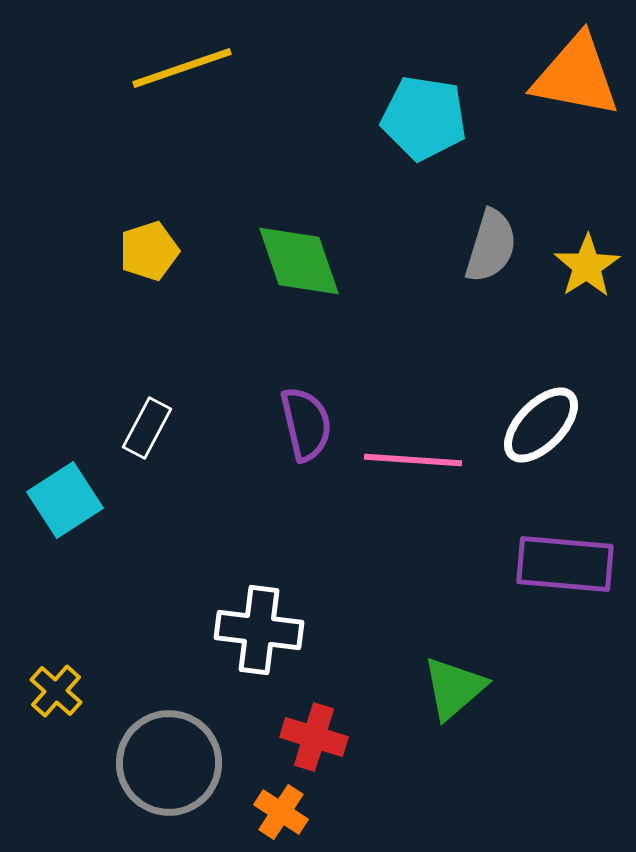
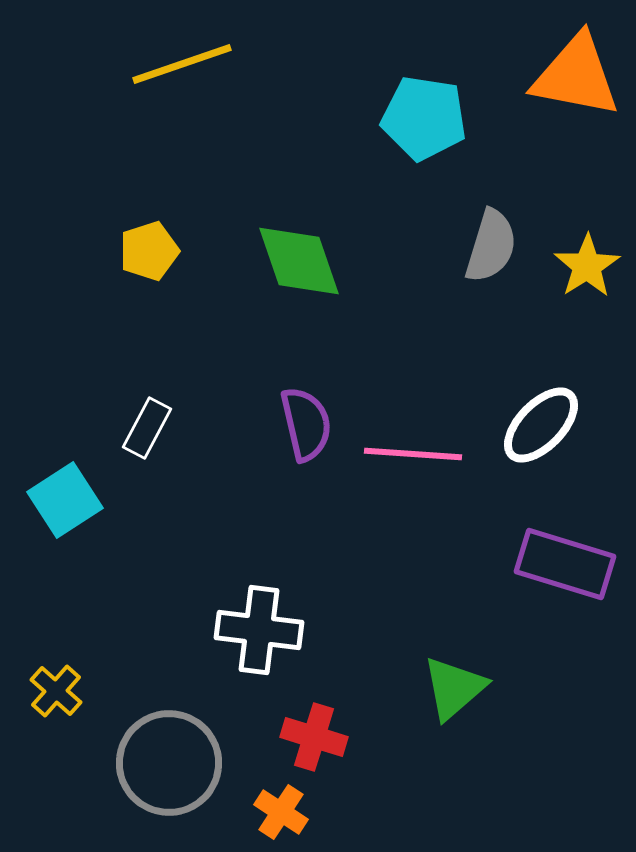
yellow line: moved 4 px up
pink line: moved 6 px up
purple rectangle: rotated 12 degrees clockwise
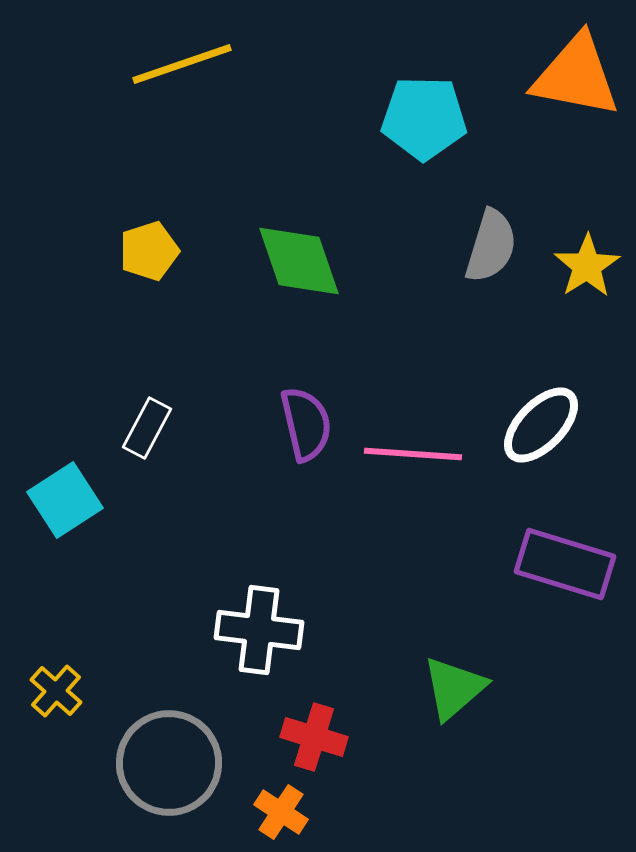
cyan pentagon: rotated 8 degrees counterclockwise
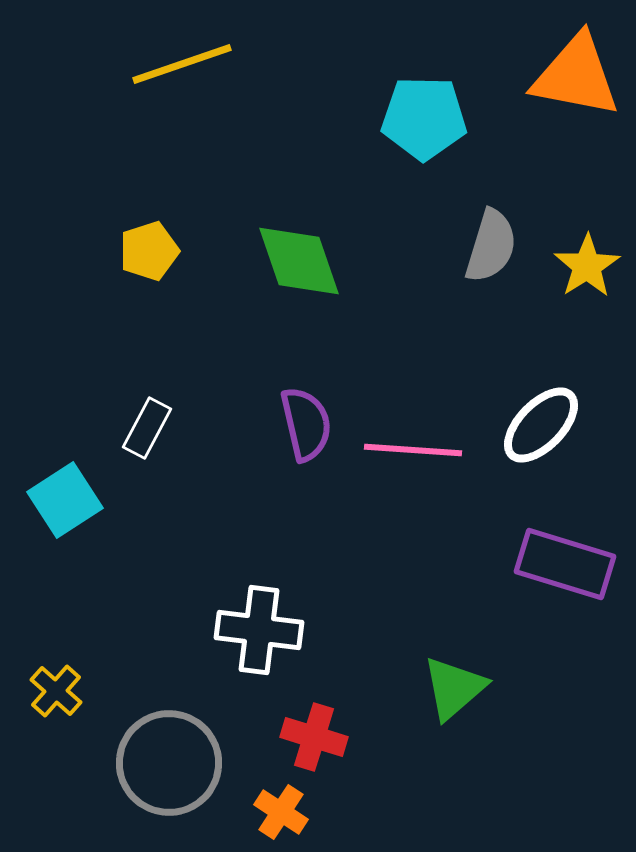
pink line: moved 4 px up
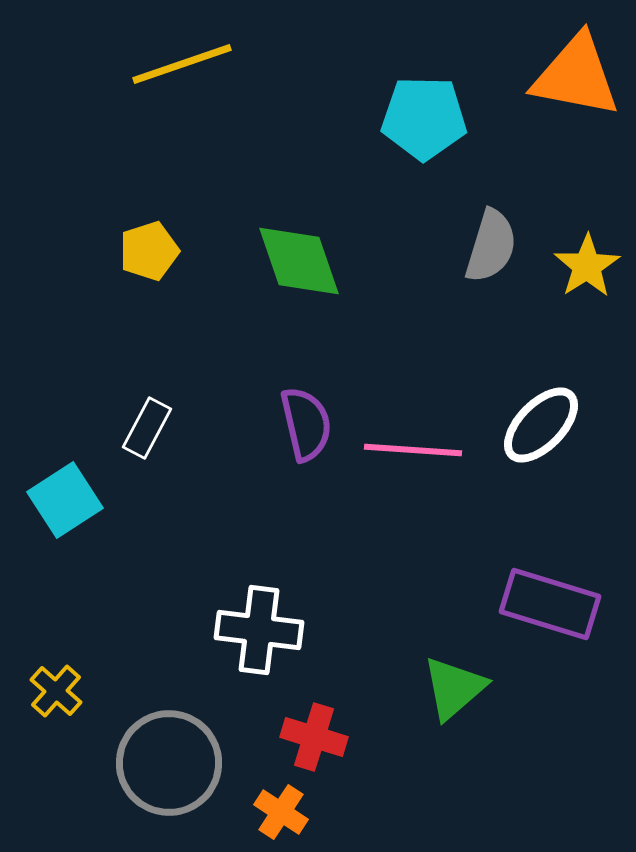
purple rectangle: moved 15 px left, 40 px down
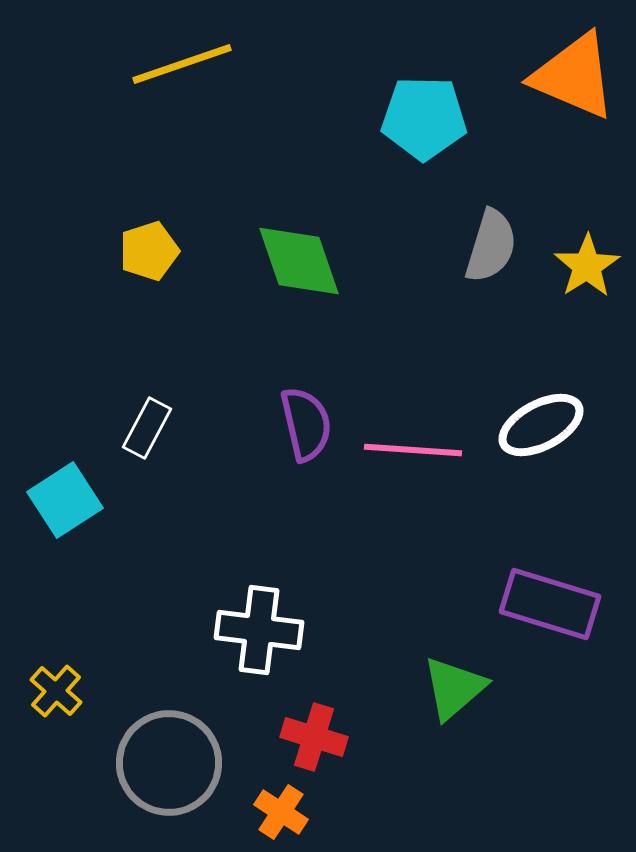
orange triangle: moved 2 px left; rotated 12 degrees clockwise
white ellipse: rotated 18 degrees clockwise
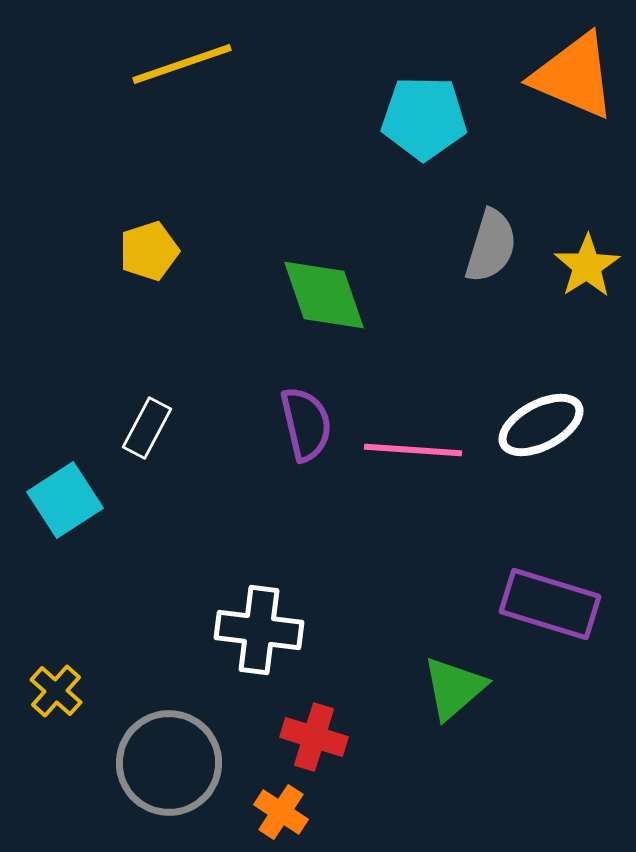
green diamond: moved 25 px right, 34 px down
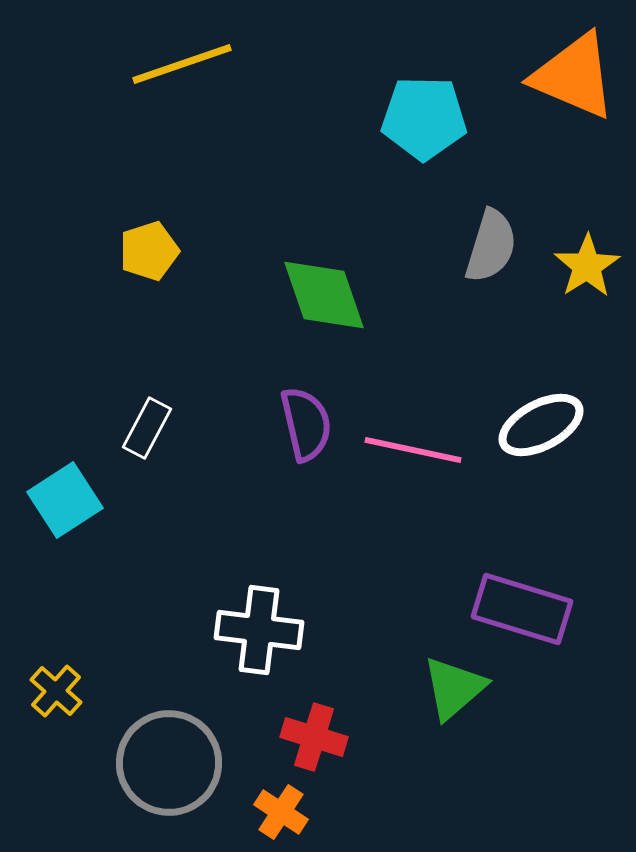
pink line: rotated 8 degrees clockwise
purple rectangle: moved 28 px left, 5 px down
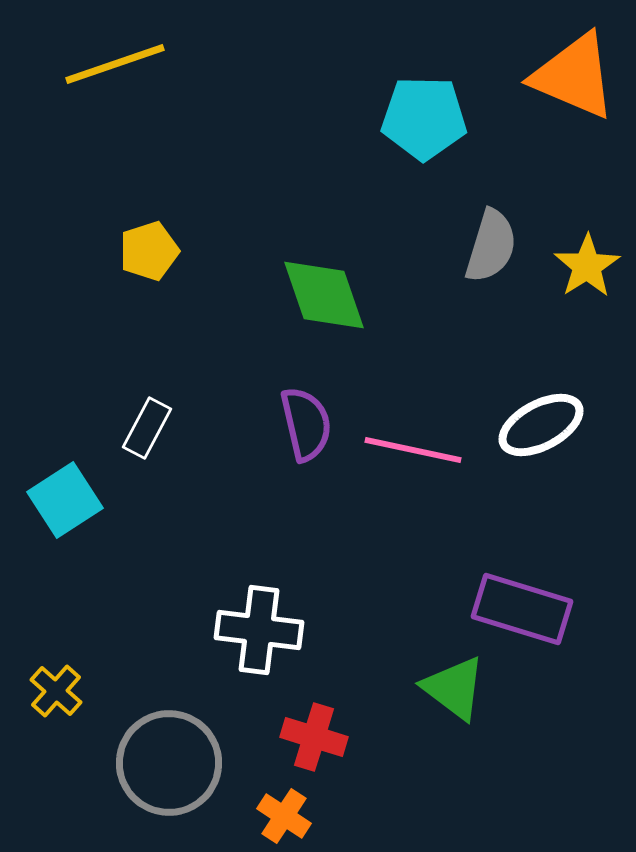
yellow line: moved 67 px left
green triangle: rotated 42 degrees counterclockwise
orange cross: moved 3 px right, 4 px down
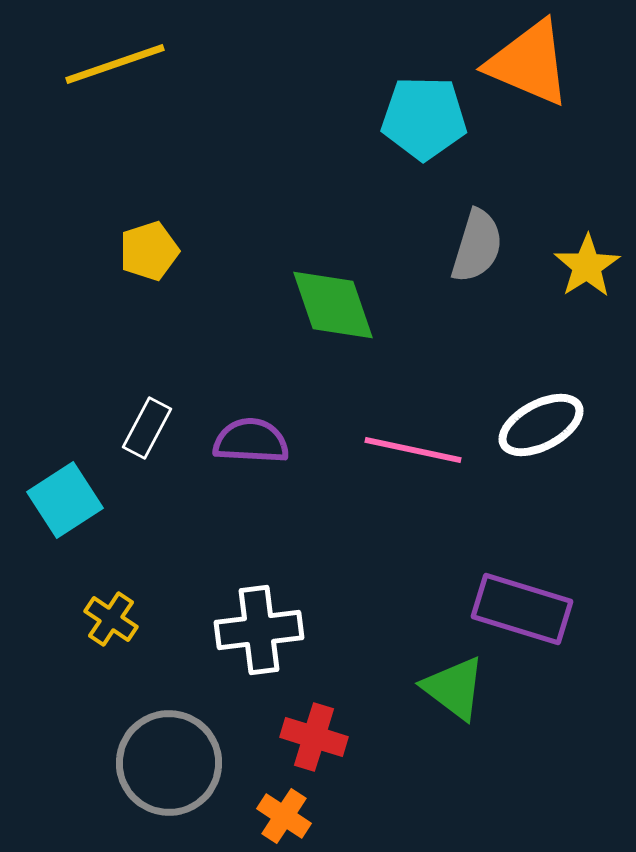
orange triangle: moved 45 px left, 13 px up
gray semicircle: moved 14 px left
green diamond: moved 9 px right, 10 px down
purple semicircle: moved 55 px left, 17 px down; rotated 74 degrees counterclockwise
white cross: rotated 14 degrees counterclockwise
yellow cross: moved 55 px right, 72 px up; rotated 8 degrees counterclockwise
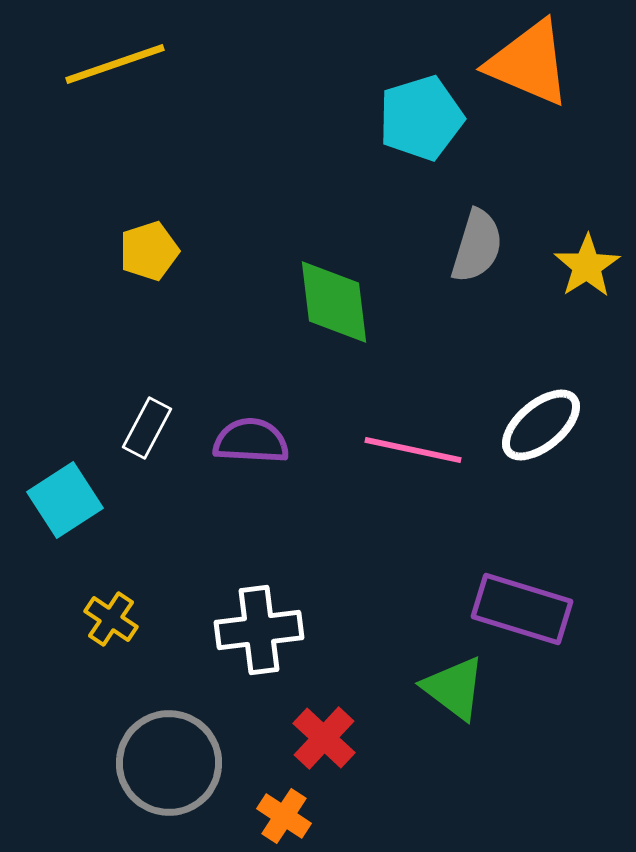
cyan pentagon: moved 3 px left; rotated 18 degrees counterclockwise
green diamond: moved 1 px right, 3 px up; rotated 12 degrees clockwise
white ellipse: rotated 12 degrees counterclockwise
red cross: moved 10 px right, 1 px down; rotated 26 degrees clockwise
